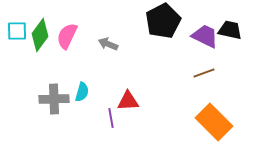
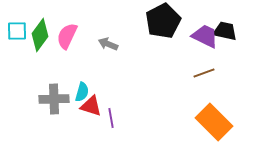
black trapezoid: moved 5 px left, 1 px down
red triangle: moved 37 px left, 5 px down; rotated 20 degrees clockwise
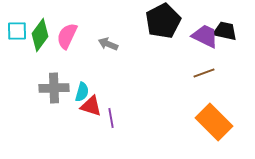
gray cross: moved 11 px up
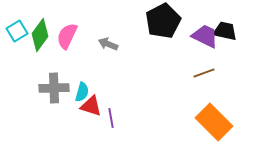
cyan square: rotated 30 degrees counterclockwise
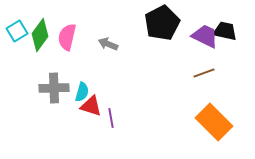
black pentagon: moved 1 px left, 2 px down
pink semicircle: moved 1 px down; rotated 12 degrees counterclockwise
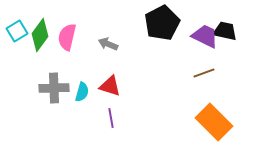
red triangle: moved 19 px right, 20 px up
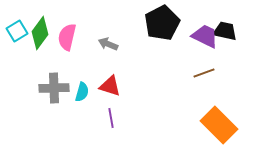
green diamond: moved 2 px up
orange rectangle: moved 5 px right, 3 px down
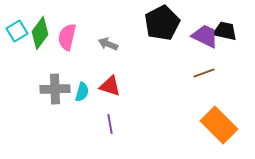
gray cross: moved 1 px right, 1 px down
purple line: moved 1 px left, 6 px down
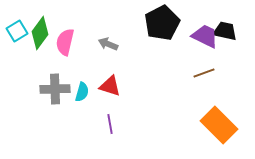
pink semicircle: moved 2 px left, 5 px down
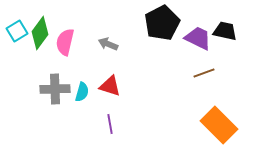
purple trapezoid: moved 7 px left, 2 px down
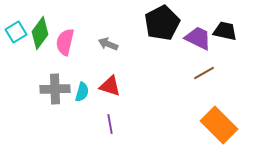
cyan square: moved 1 px left, 1 px down
brown line: rotated 10 degrees counterclockwise
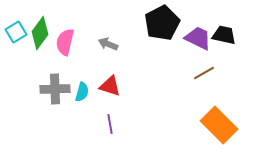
black trapezoid: moved 1 px left, 4 px down
